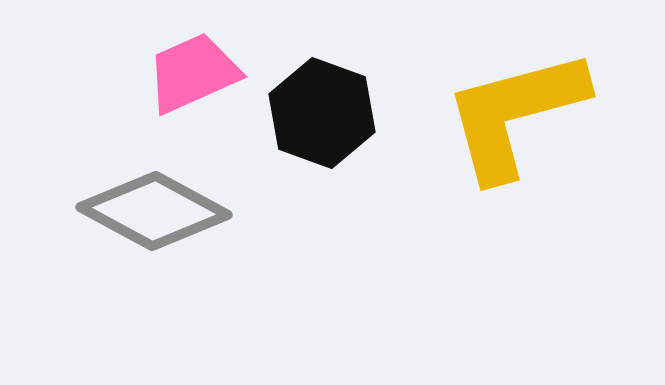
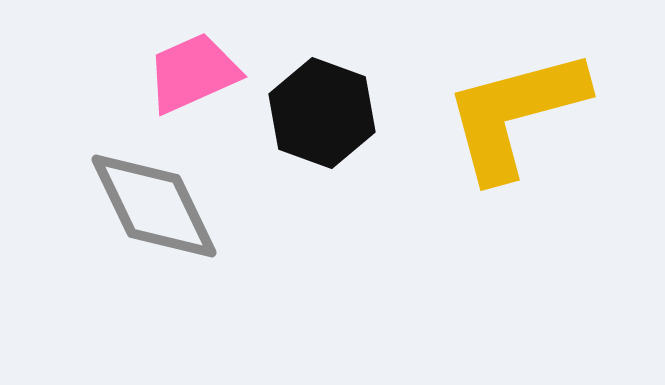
gray diamond: moved 5 px up; rotated 36 degrees clockwise
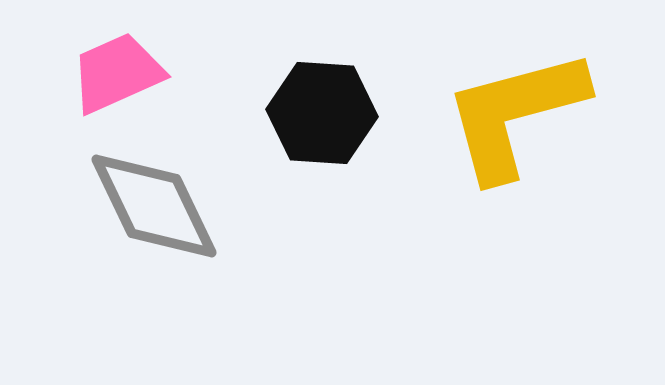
pink trapezoid: moved 76 px left
black hexagon: rotated 16 degrees counterclockwise
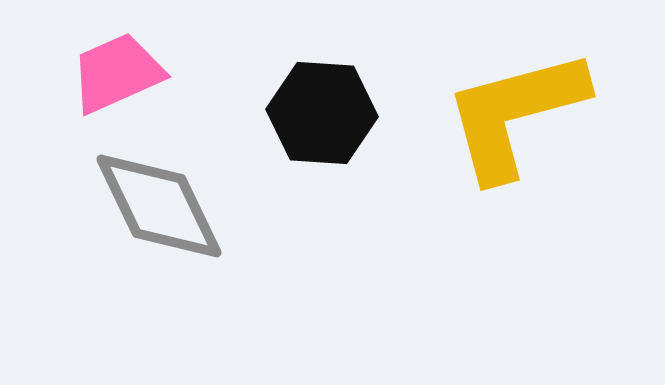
gray diamond: moved 5 px right
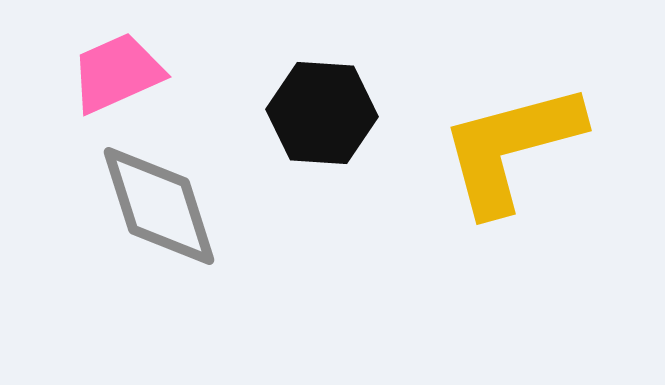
yellow L-shape: moved 4 px left, 34 px down
gray diamond: rotated 8 degrees clockwise
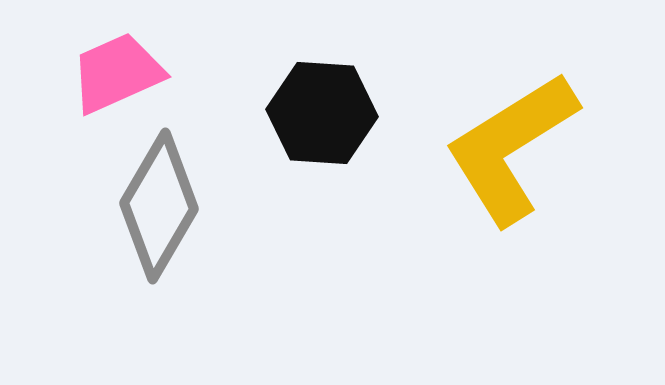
yellow L-shape: rotated 17 degrees counterclockwise
gray diamond: rotated 48 degrees clockwise
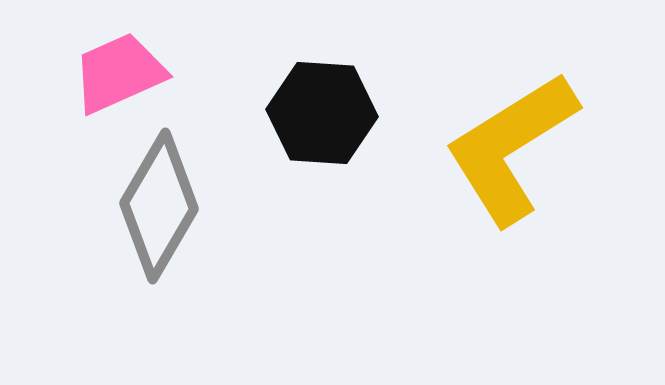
pink trapezoid: moved 2 px right
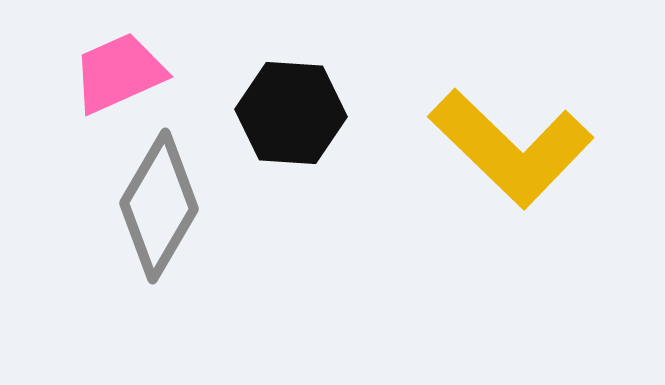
black hexagon: moved 31 px left
yellow L-shape: rotated 104 degrees counterclockwise
